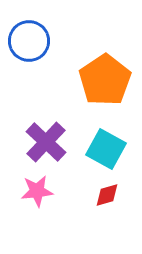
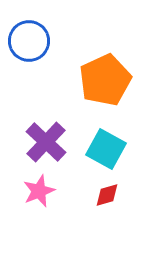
orange pentagon: rotated 9 degrees clockwise
pink star: moved 2 px right; rotated 16 degrees counterclockwise
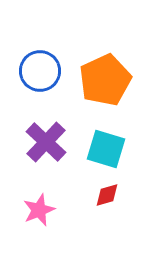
blue circle: moved 11 px right, 30 px down
cyan square: rotated 12 degrees counterclockwise
pink star: moved 19 px down
